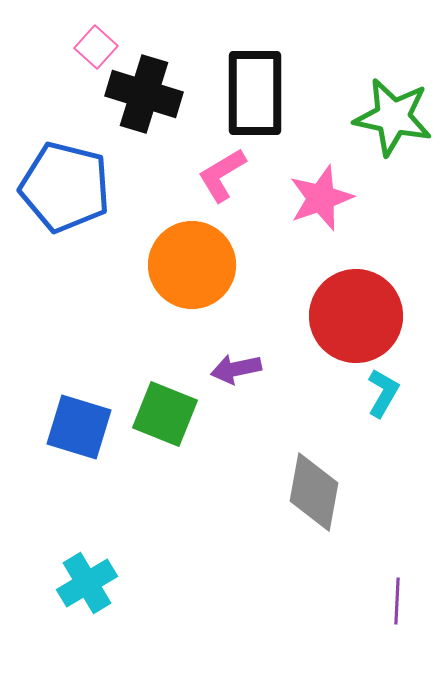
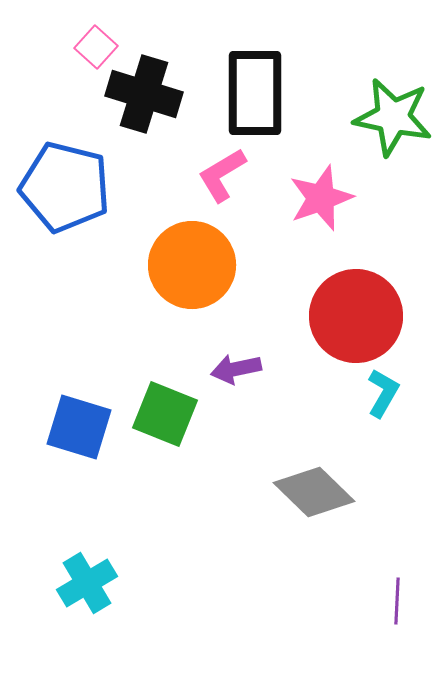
gray diamond: rotated 56 degrees counterclockwise
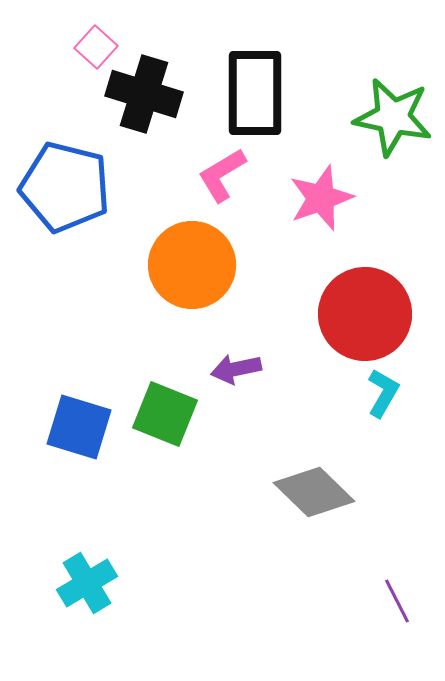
red circle: moved 9 px right, 2 px up
purple line: rotated 30 degrees counterclockwise
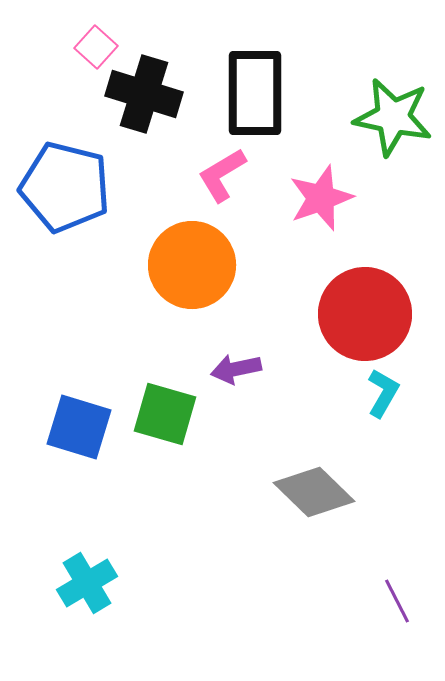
green square: rotated 6 degrees counterclockwise
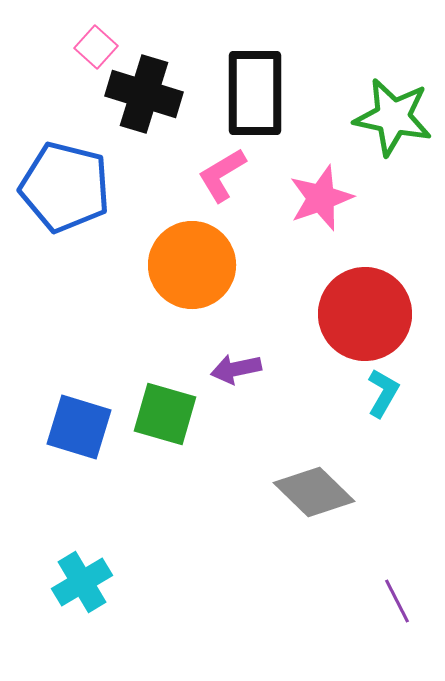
cyan cross: moved 5 px left, 1 px up
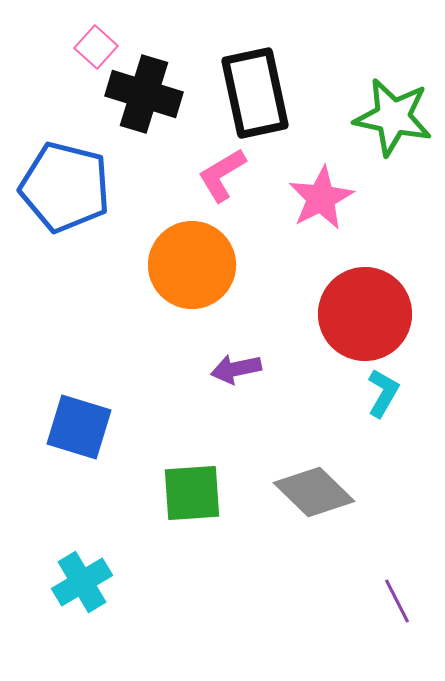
black rectangle: rotated 12 degrees counterclockwise
pink star: rotated 8 degrees counterclockwise
green square: moved 27 px right, 79 px down; rotated 20 degrees counterclockwise
